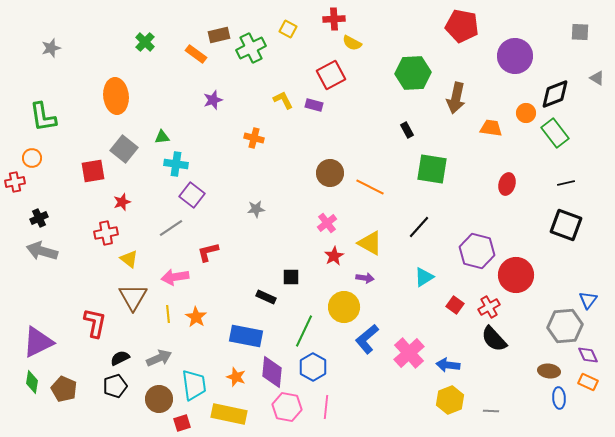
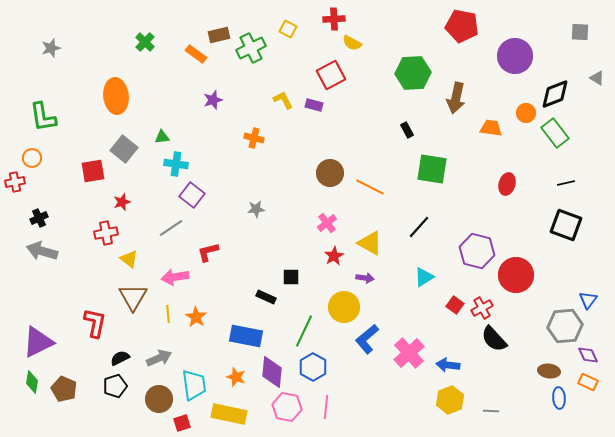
red cross at (489, 307): moved 7 px left, 1 px down
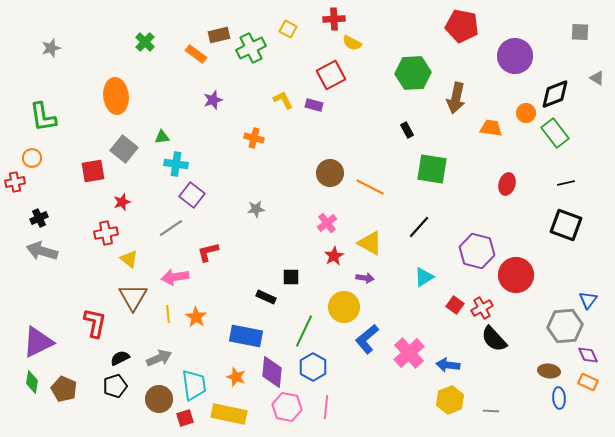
red square at (182, 423): moved 3 px right, 5 px up
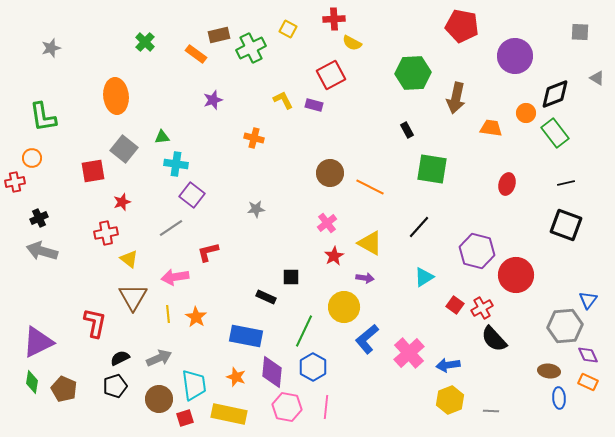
blue arrow at (448, 365): rotated 15 degrees counterclockwise
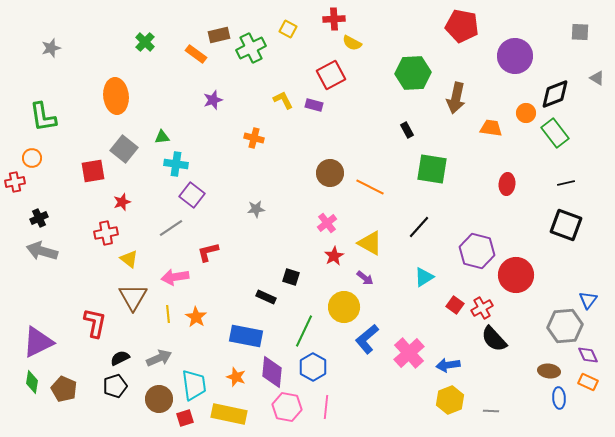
red ellipse at (507, 184): rotated 10 degrees counterclockwise
black square at (291, 277): rotated 18 degrees clockwise
purple arrow at (365, 278): rotated 30 degrees clockwise
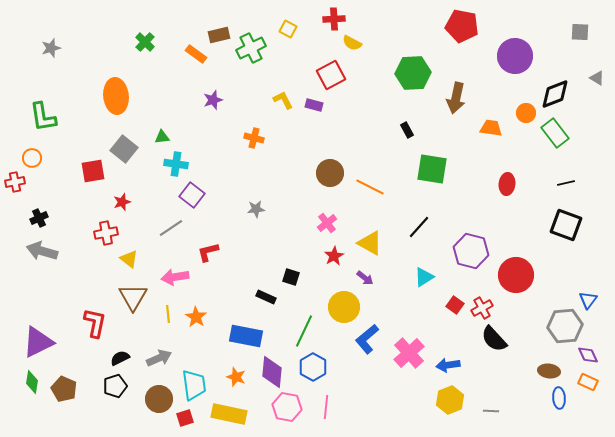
purple hexagon at (477, 251): moved 6 px left
